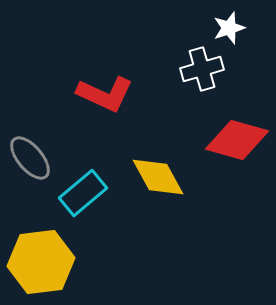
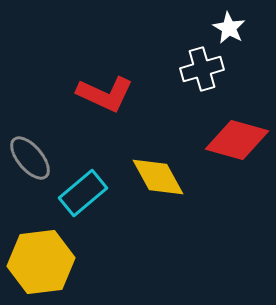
white star: rotated 24 degrees counterclockwise
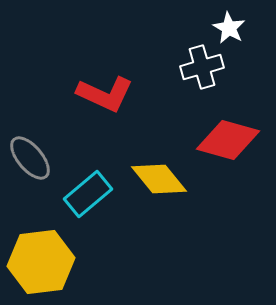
white cross: moved 2 px up
red diamond: moved 9 px left
yellow diamond: moved 1 px right, 2 px down; rotated 10 degrees counterclockwise
cyan rectangle: moved 5 px right, 1 px down
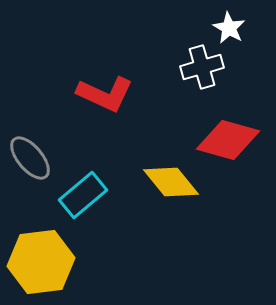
yellow diamond: moved 12 px right, 3 px down
cyan rectangle: moved 5 px left, 1 px down
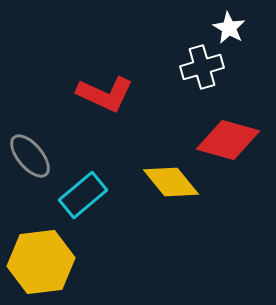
gray ellipse: moved 2 px up
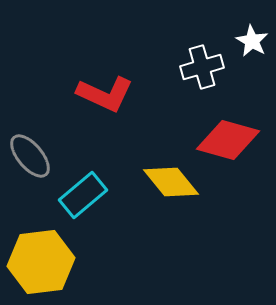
white star: moved 23 px right, 13 px down
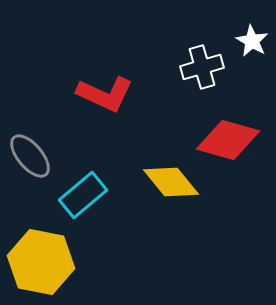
yellow hexagon: rotated 18 degrees clockwise
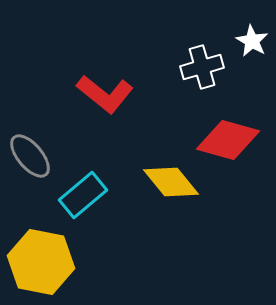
red L-shape: rotated 14 degrees clockwise
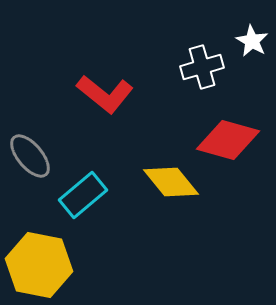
yellow hexagon: moved 2 px left, 3 px down
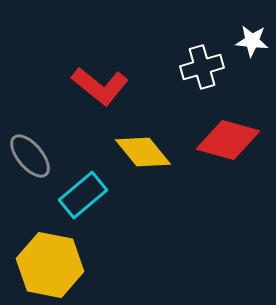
white star: rotated 24 degrees counterclockwise
red L-shape: moved 5 px left, 8 px up
yellow diamond: moved 28 px left, 30 px up
yellow hexagon: moved 11 px right
